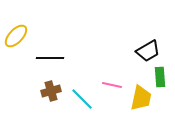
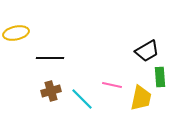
yellow ellipse: moved 3 px up; rotated 35 degrees clockwise
black trapezoid: moved 1 px left
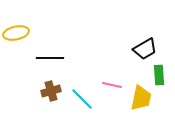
black trapezoid: moved 2 px left, 2 px up
green rectangle: moved 1 px left, 2 px up
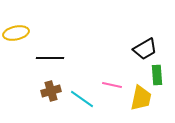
green rectangle: moved 2 px left
cyan line: rotated 10 degrees counterclockwise
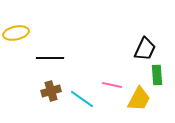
black trapezoid: rotated 35 degrees counterclockwise
yellow trapezoid: moved 2 px left, 1 px down; rotated 16 degrees clockwise
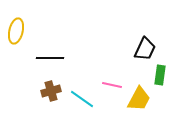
yellow ellipse: moved 2 px up; rotated 65 degrees counterclockwise
green rectangle: moved 3 px right; rotated 12 degrees clockwise
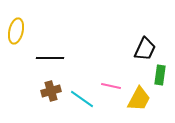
pink line: moved 1 px left, 1 px down
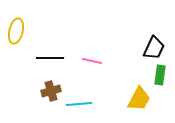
black trapezoid: moved 9 px right, 1 px up
pink line: moved 19 px left, 25 px up
cyan line: moved 3 px left, 5 px down; rotated 40 degrees counterclockwise
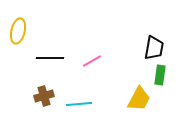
yellow ellipse: moved 2 px right
black trapezoid: rotated 15 degrees counterclockwise
pink line: rotated 42 degrees counterclockwise
brown cross: moved 7 px left, 5 px down
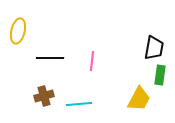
pink line: rotated 54 degrees counterclockwise
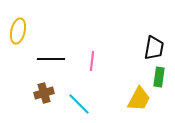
black line: moved 1 px right, 1 px down
green rectangle: moved 1 px left, 2 px down
brown cross: moved 3 px up
cyan line: rotated 50 degrees clockwise
